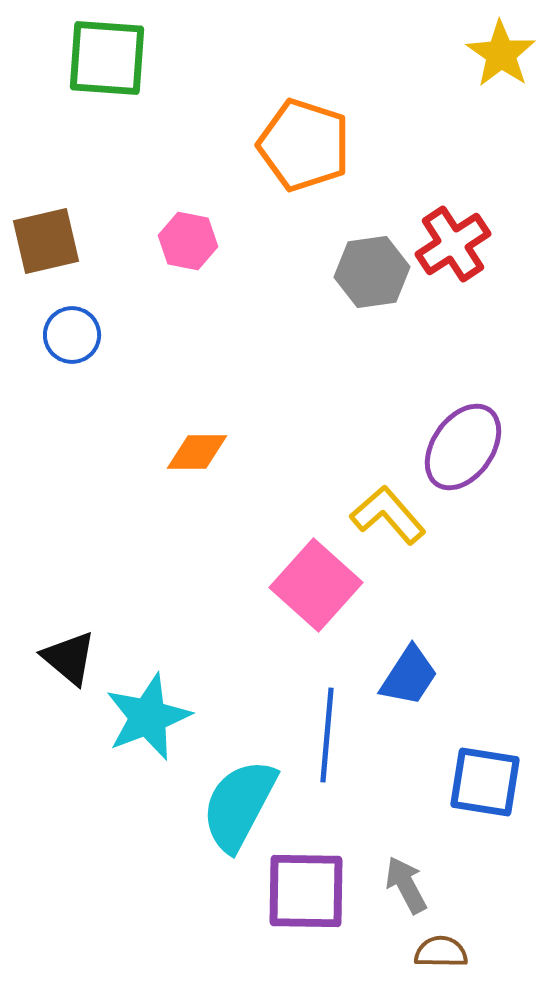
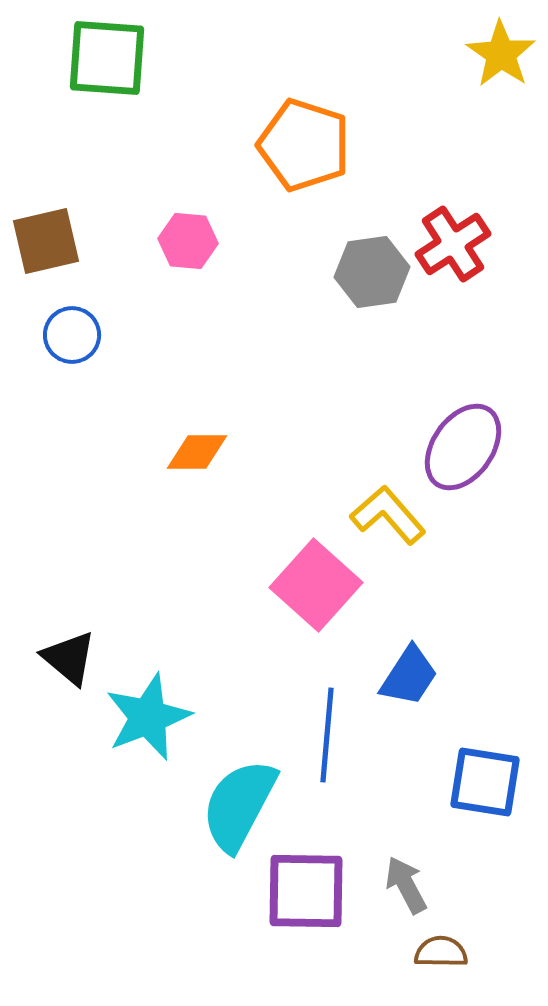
pink hexagon: rotated 6 degrees counterclockwise
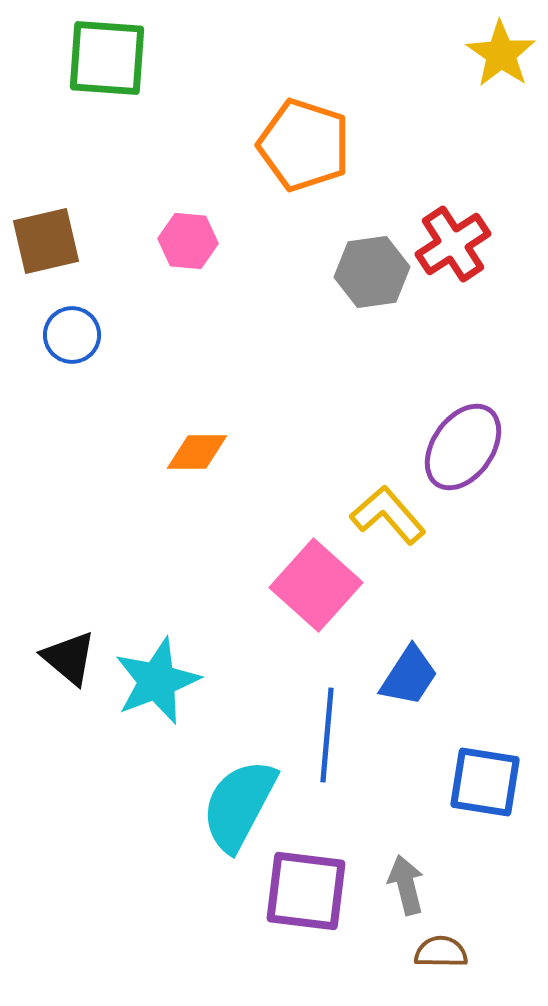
cyan star: moved 9 px right, 36 px up
gray arrow: rotated 14 degrees clockwise
purple square: rotated 6 degrees clockwise
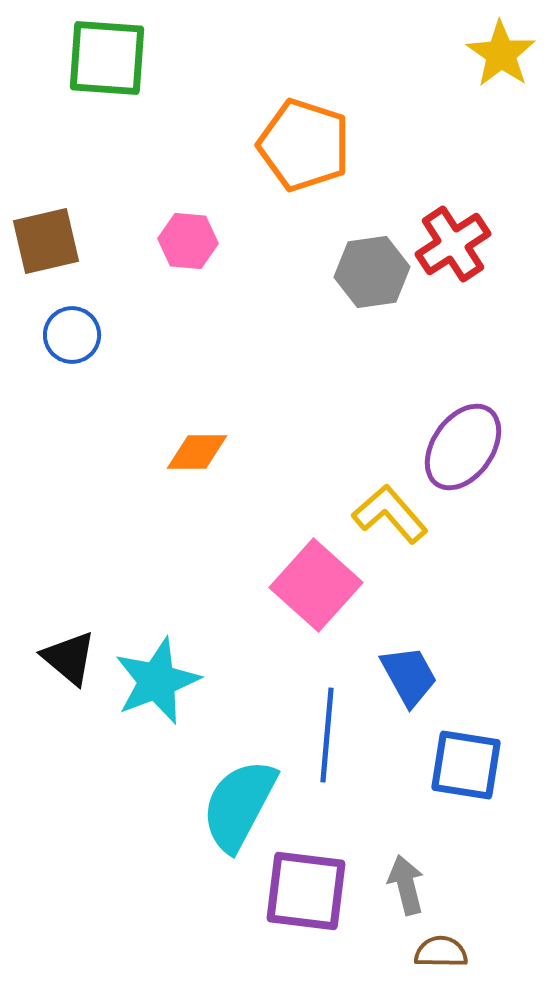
yellow L-shape: moved 2 px right, 1 px up
blue trapezoid: rotated 62 degrees counterclockwise
blue square: moved 19 px left, 17 px up
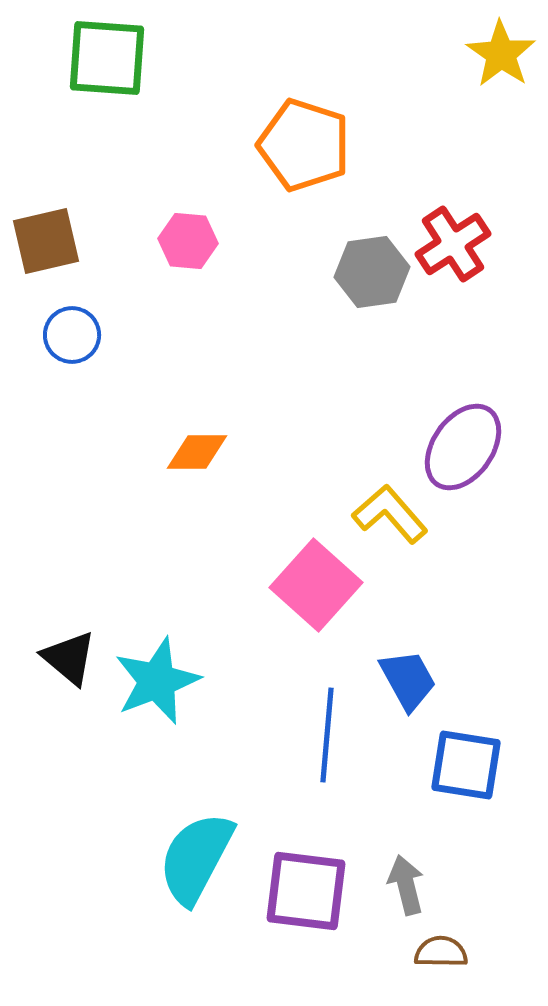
blue trapezoid: moved 1 px left, 4 px down
cyan semicircle: moved 43 px left, 53 px down
